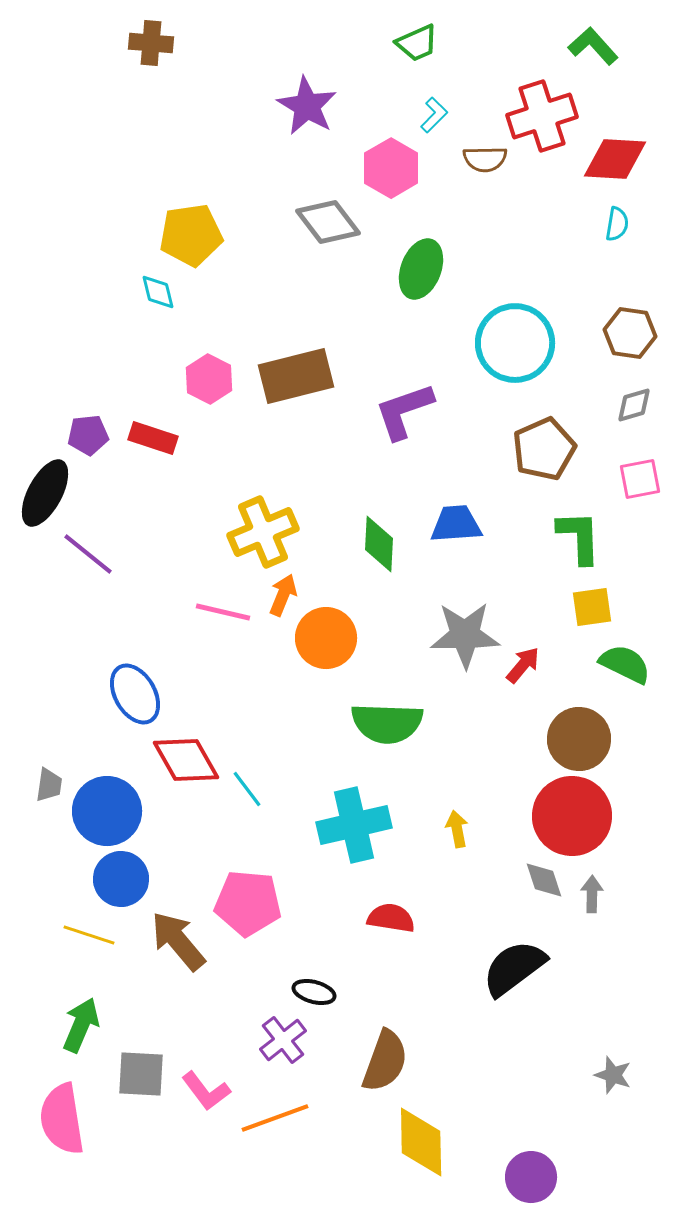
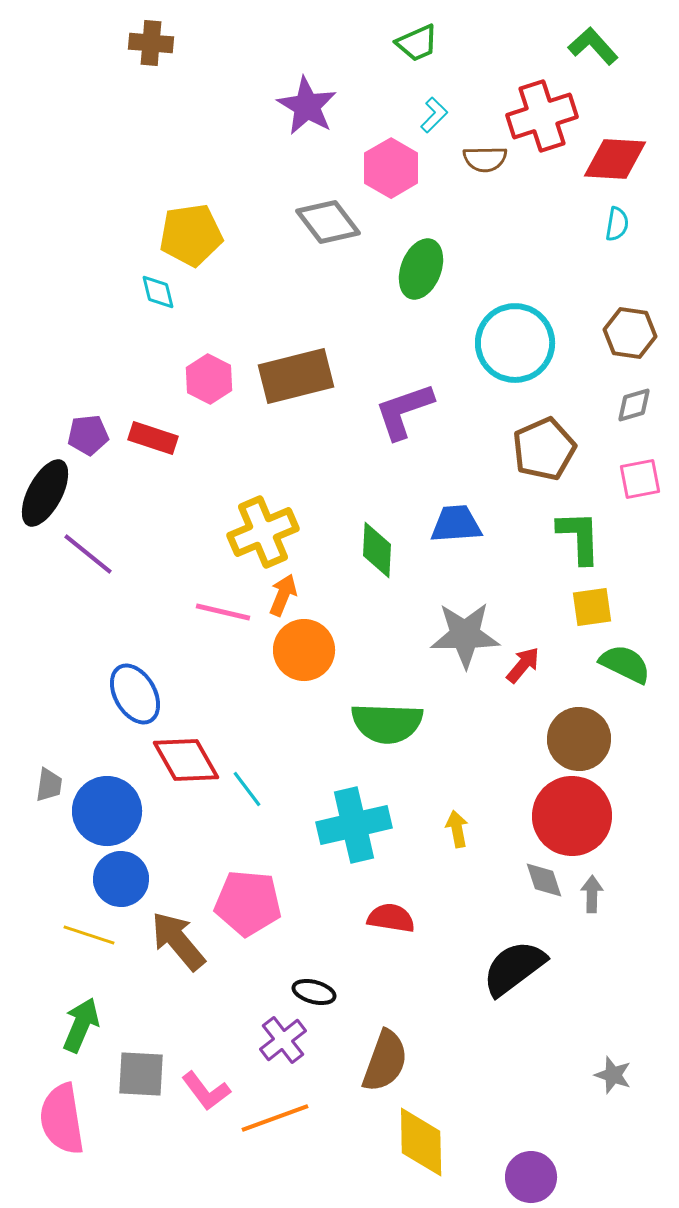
green diamond at (379, 544): moved 2 px left, 6 px down
orange circle at (326, 638): moved 22 px left, 12 px down
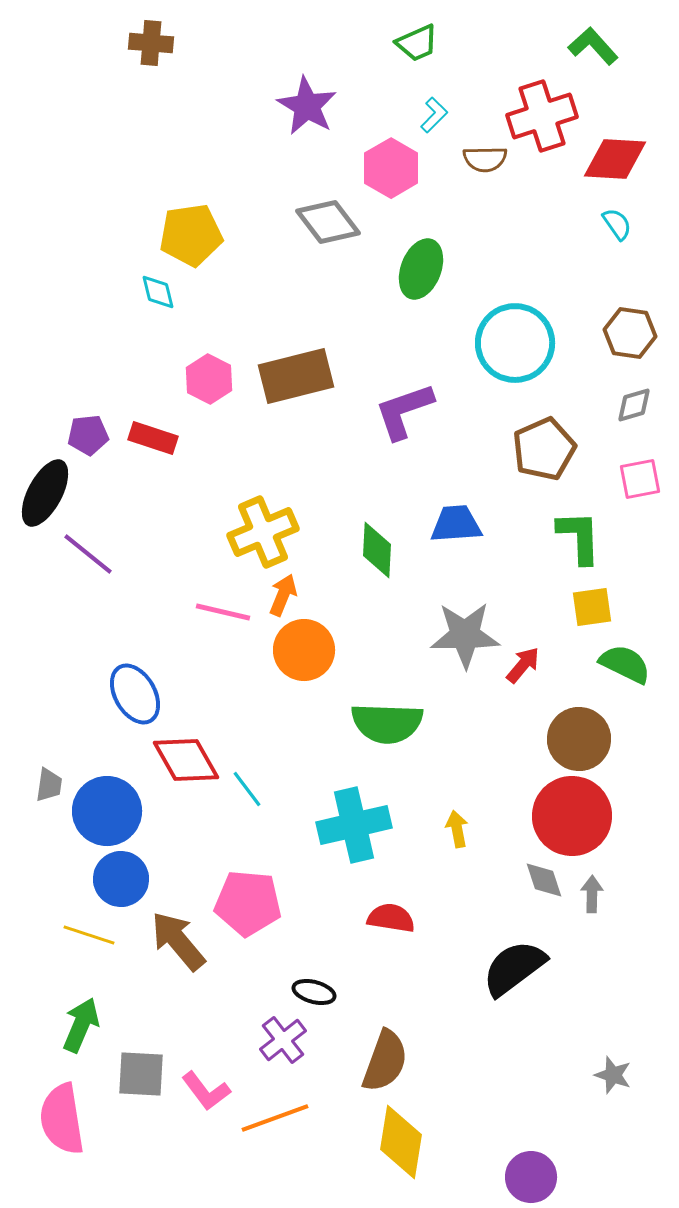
cyan semicircle at (617, 224): rotated 44 degrees counterclockwise
yellow diamond at (421, 1142): moved 20 px left; rotated 10 degrees clockwise
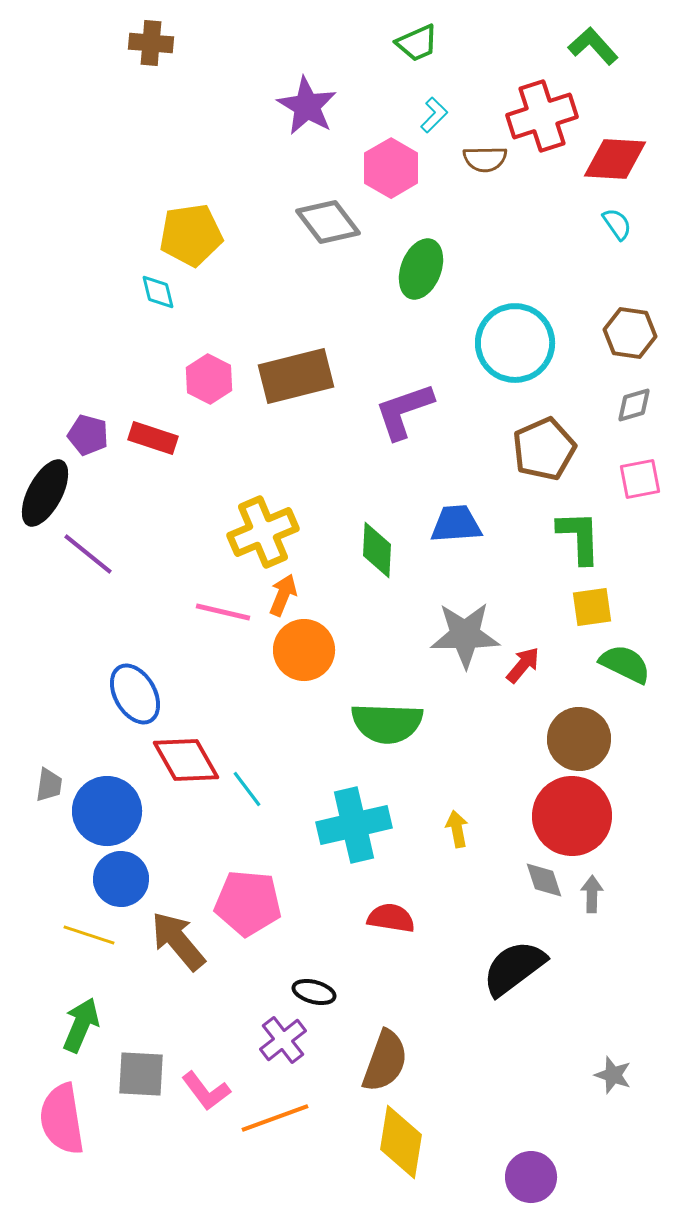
purple pentagon at (88, 435): rotated 21 degrees clockwise
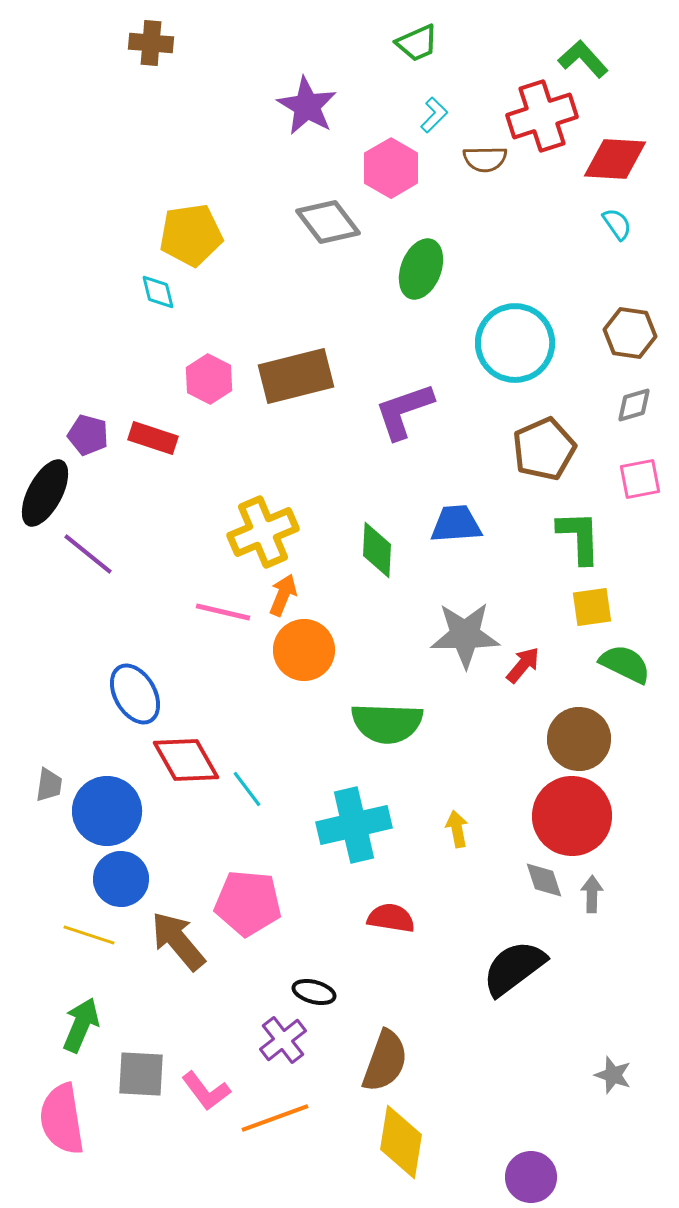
green L-shape at (593, 46): moved 10 px left, 13 px down
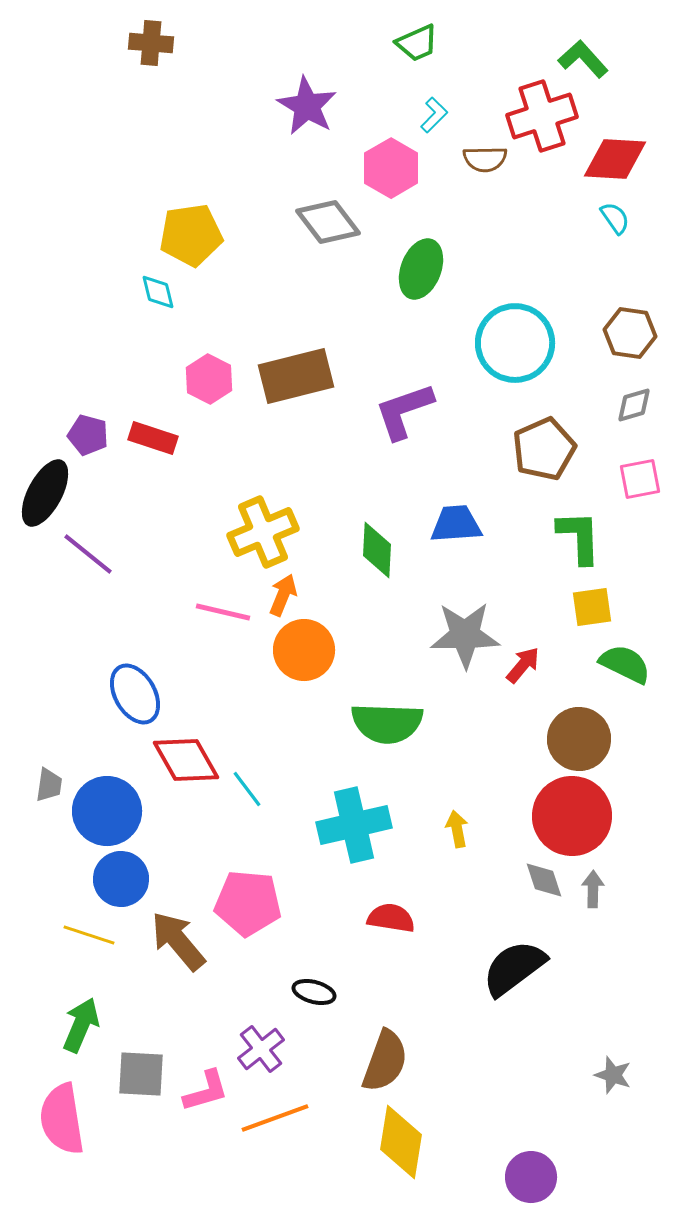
cyan semicircle at (617, 224): moved 2 px left, 6 px up
gray arrow at (592, 894): moved 1 px right, 5 px up
purple cross at (283, 1040): moved 22 px left, 9 px down
pink L-shape at (206, 1091): rotated 69 degrees counterclockwise
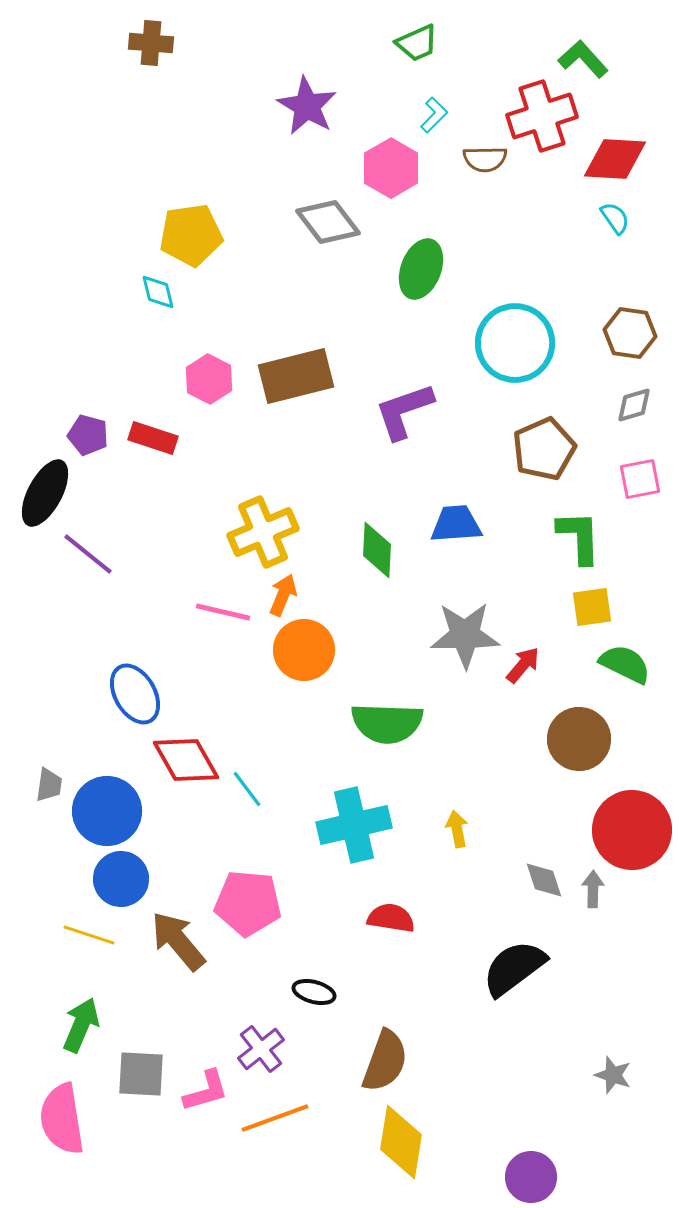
red circle at (572, 816): moved 60 px right, 14 px down
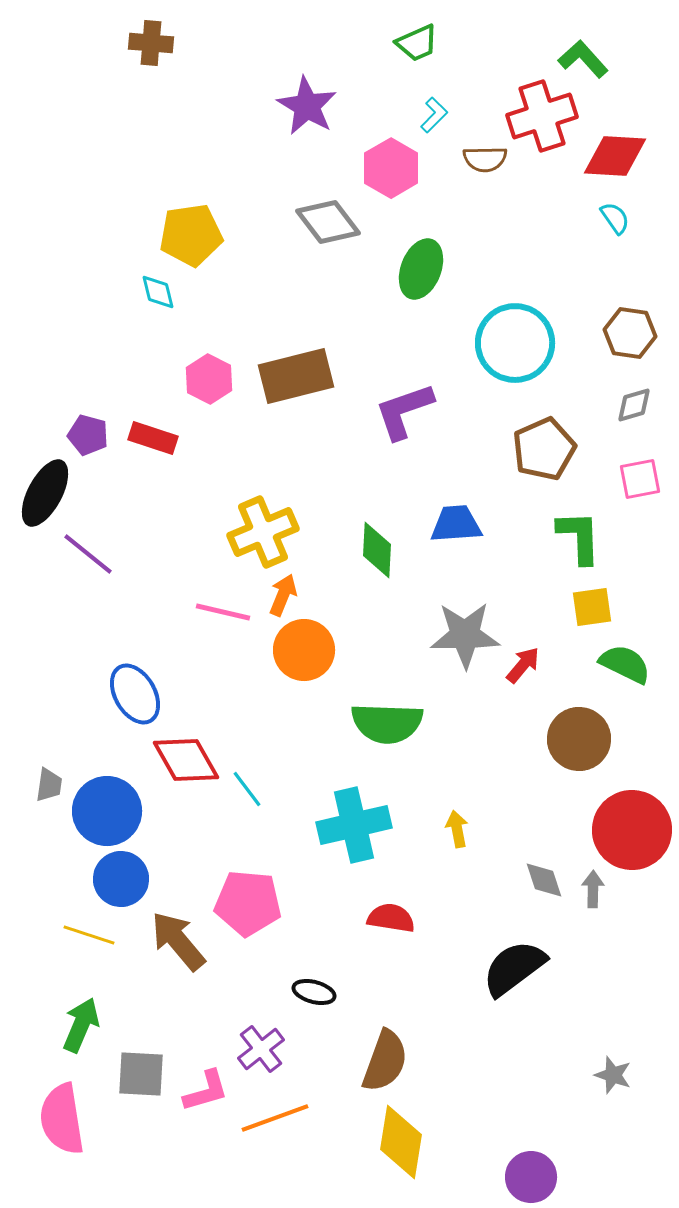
red diamond at (615, 159): moved 3 px up
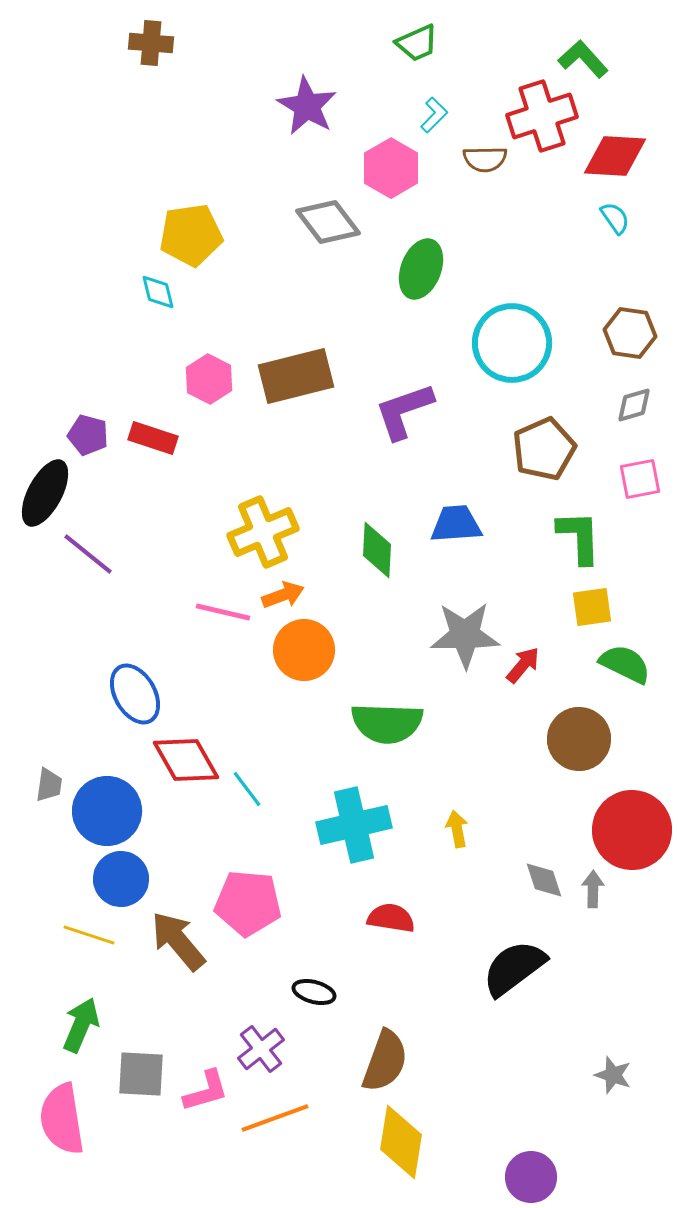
cyan circle at (515, 343): moved 3 px left
orange arrow at (283, 595): rotated 48 degrees clockwise
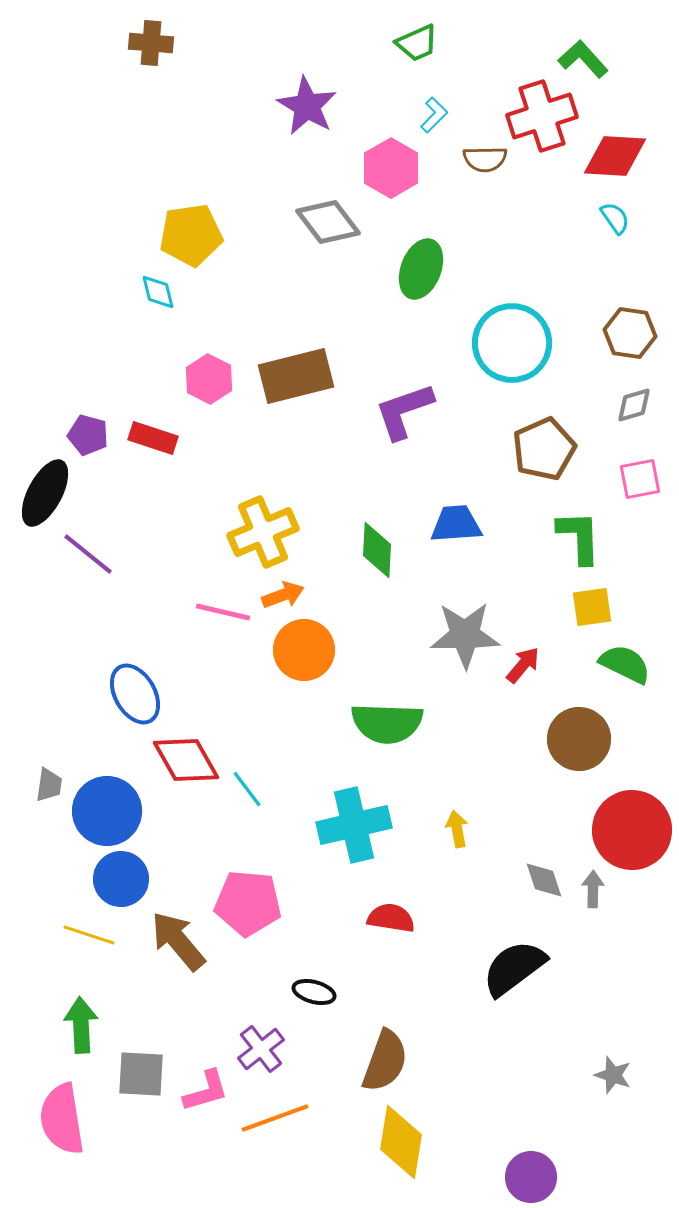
green arrow at (81, 1025): rotated 26 degrees counterclockwise
